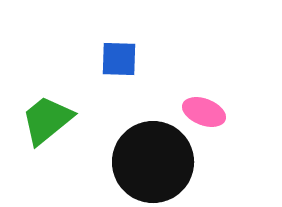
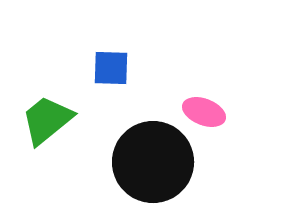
blue square: moved 8 px left, 9 px down
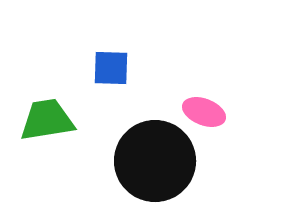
green trapezoid: rotated 30 degrees clockwise
black circle: moved 2 px right, 1 px up
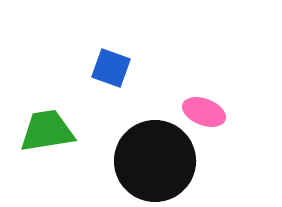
blue square: rotated 18 degrees clockwise
green trapezoid: moved 11 px down
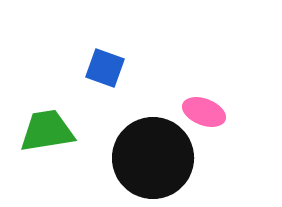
blue square: moved 6 px left
black circle: moved 2 px left, 3 px up
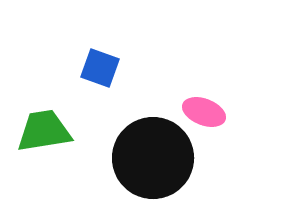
blue square: moved 5 px left
green trapezoid: moved 3 px left
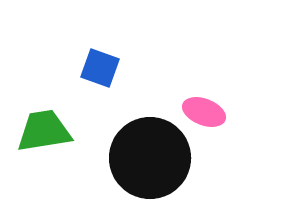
black circle: moved 3 px left
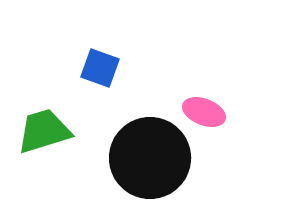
green trapezoid: rotated 8 degrees counterclockwise
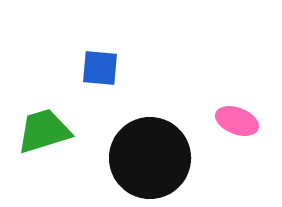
blue square: rotated 15 degrees counterclockwise
pink ellipse: moved 33 px right, 9 px down
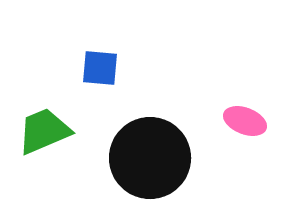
pink ellipse: moved 8 px right
green trapezoid: rotated 6 degrees counterclockwise
